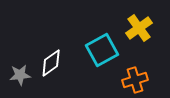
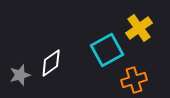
cyan square: moved 5 px right
gray star: rotated 10 degrees counterclockwise
orange cross: moved 1 px left
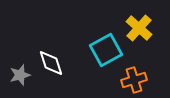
yellow cross: rotated 12 degrees counterclockwise
cyan square: moved 1 px left
white diamond: rotated 72 degrees counterclockwise
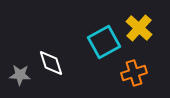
cyan square: moved 2 px left, 8 px up
gray star: rotated 20 degrees clockwise
orange cross: moved 7 px up
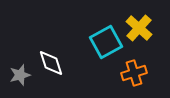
cyan square: moved 2 px right
gray star: rotated 20 degrees counterclockwise
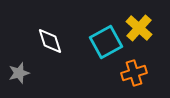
white diamond: moved 1 px left, 22 px up
gray star: moved 1 px left, 2 px up
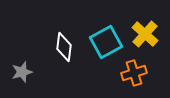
yellow cross: moved 6 px right, 6 px down
white diamond: moved 14 px right, 6 px down; rotated 24 degrees clockwise
gray star: moved 3 px right, 1 px up
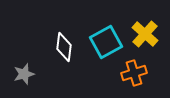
gray star: moved 2 px right, 2 px down
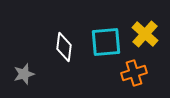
cyan square: rotated 24 degrees clockwise
